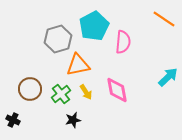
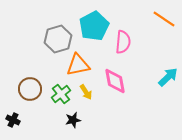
pink diamond: moved 2 px left, 9 px up
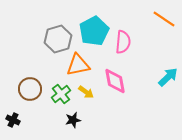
cyan pentagon: moved 5 px down
yellow arrow: rotated 21 degrees counterclockwise
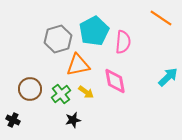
orange line: moved 3 px left, 1 px up
